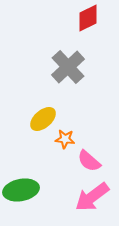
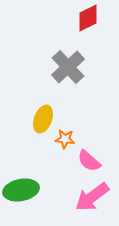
yellow ellipse: rotated 28 degrees counterclockwise
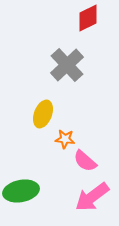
gray cross: moved 1 px left, 2 px up
yellow ellipse: moved 5 px up
pink semicircle: moved 4 px left
green ellipse: moved 1 px down
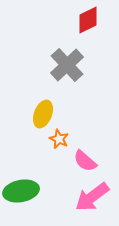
red diamond: moved 2 px down
orange star: moved 6 px left; rotated 18 degrees clockwise
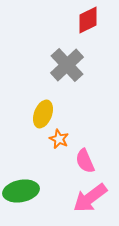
pink semicircle: rotated 25 degrees clockwise
pink arrow: moved 2 px left, 1 px down
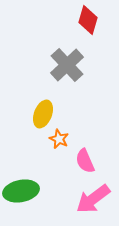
red diamond: rotated 48 degrees counterclockwise
pink arrow: moved 3 px right, 1 px down
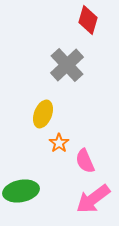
orange star: moved 4 px down; rotated 12 degrees clockwise
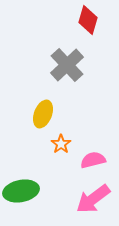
orange star: moved 2 px right, 1 px down
pink semicircle: moved 8 px right, 1 px up; rotated 100 degrees clockwise
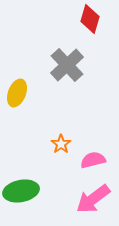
red diamond: moved 2 px right, 1 px up
yellow ellipse: moved 26 px left, 21 px up
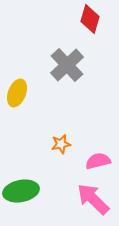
orange star: rotated 24 degrees clockwise
pink semicircle: moved 5 px right, 1 px down
pink arrow: rotated 81 degrees clockwise
